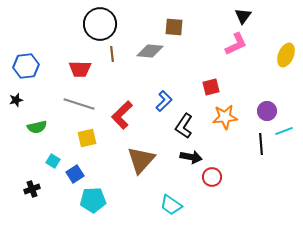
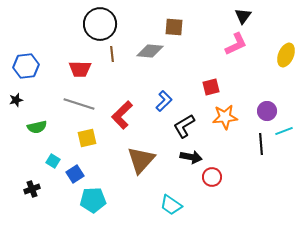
black L-shape: rotated 25 degrees clockwise
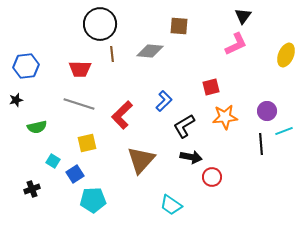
brown square: moved 5 px right, 1 px up
yellow square: moved 5 px down
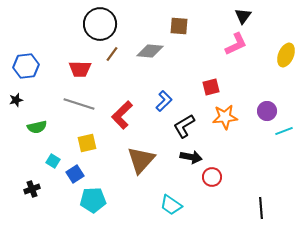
brown line: rotated 42 degrees clockwise
black line: moved 64 px down
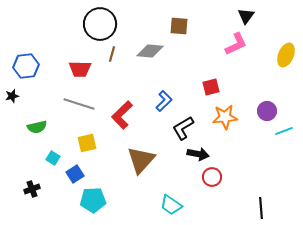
black triangle: moved 3 px right
brown line: rotated 21 degrees counterclockwise
black star: moved 4 px left, 4 px up
black L-shape: moved 1 px left, 2 px down
black arrow: moved 7 px right, 3 px up
cyan square: moved 3 px up
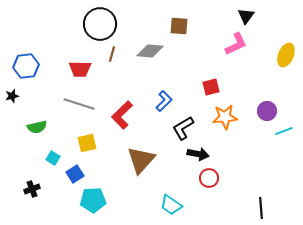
red circle: moved 3 px left, 1 px down
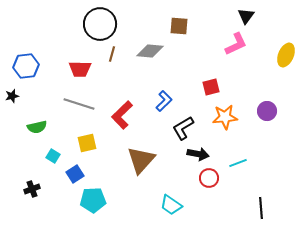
cyan line: moved 46 px left, 32 px down
cyan square: moved 2 px up
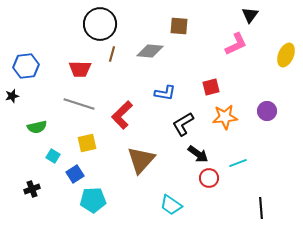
black triangle: moved 4 px right, 1 px up
blue L-shape: moved 1 px right, 8 px up; rotated 55 degrees clockwise
black L-shape: moved 4 px up
black arrow: rotated 25 degrees clockwise
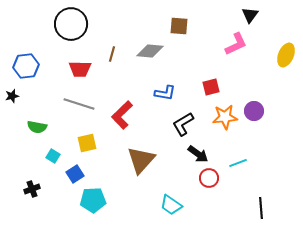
black circle: moved 29 px left
purple circle: moved 13 px left
green semicircle: rotated 24 degrees clockwise
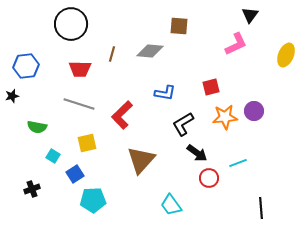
black arrow: moved 1 px left, 1 px up
cyan trapezoid: rotated 20 degrees clockwise
